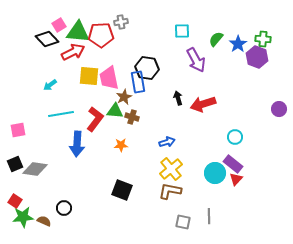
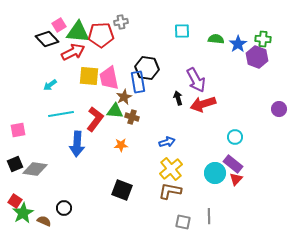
green semicircle at (216, 39): rotated 56 degrees clockwise
purple arrow at (196, 60): moved 20 px down
green star at (23, 217): moved 4 px up; rotated 25 degrees counterclockwise
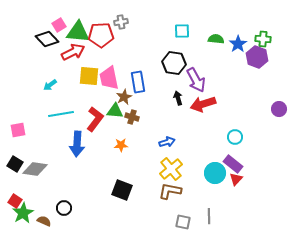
black hexagon at (147, 68): moved 27 px right, 5 px up
black square at (15, 164): rotated 35 degrees counterclockwise
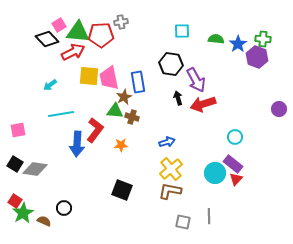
black hexagon at (174, 63): moved 3 px left, 1 px down
red L-shape at (95, 119): moved 11 px down
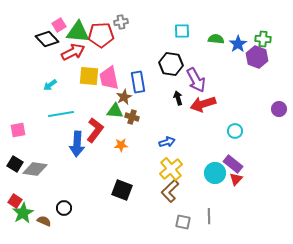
cyan circle at (235, 137): moved 6 px up
brown L-shape at (170, 191): rotated 55 degrees counterclockwise
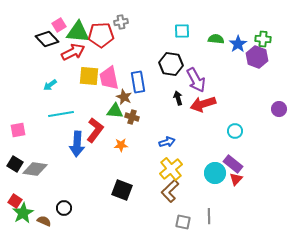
brown star at (124, 97): rotated 21 degrees counterclockwise
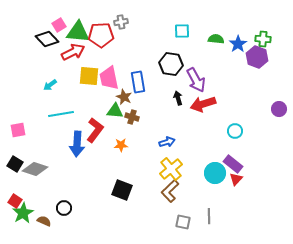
gray diamond at (35, 169): rotated 10 degrees clockwise
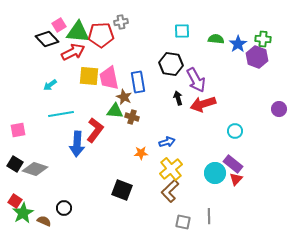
orange star at (121, 145): moved 20 px right, 8 px down
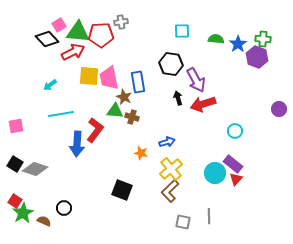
pink square at (18, 130): moved 2 px left, 4 px up
orange star at (141, 153): rotated 16 degrees clockwise
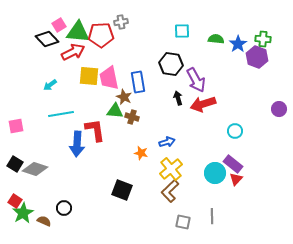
red L-shape at (95, 130): rotated 45 degrees counterclockwise
gray line at (209, 216): moved 3 px right
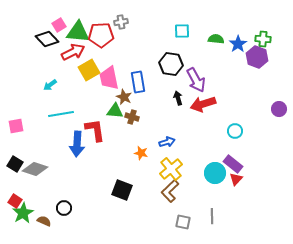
yellow square at (89, 76): moved 6 px up; rotated 35 degrees counterclockwise
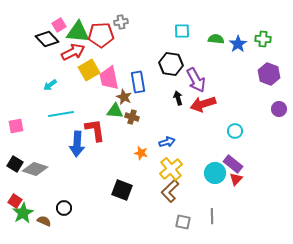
purple hexagon at (257, 57): moved 12 px right, 17 px down
